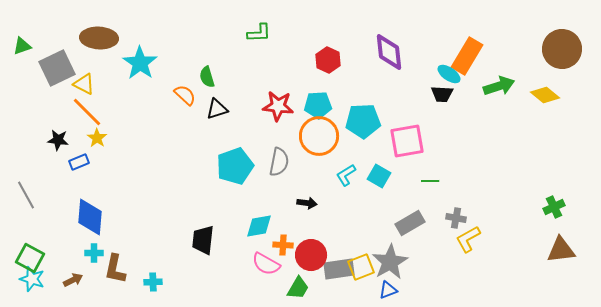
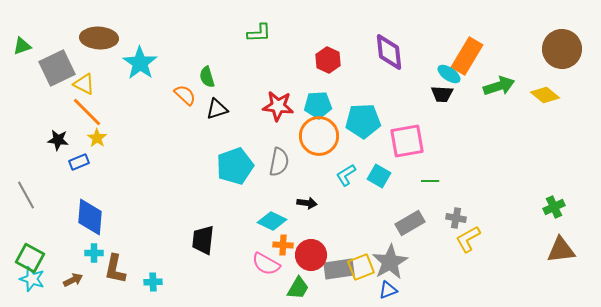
cyan diamond at (259, 226): moved 13 px right, 5 px up; rotated 36 degrees clockwise
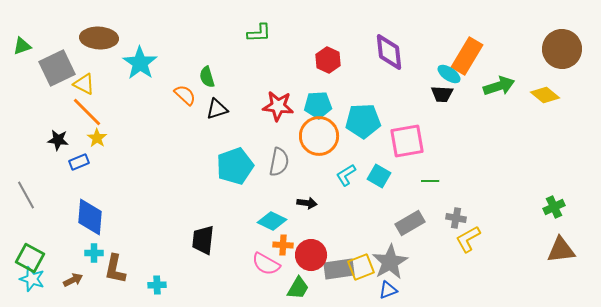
cyan cross at (153, 282): moved 4 px right, 3 px down
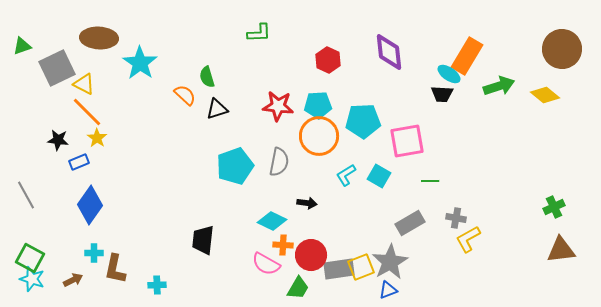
blue diamond at (90, 217): moved 12 px up; rotated 30 degrees clockwise
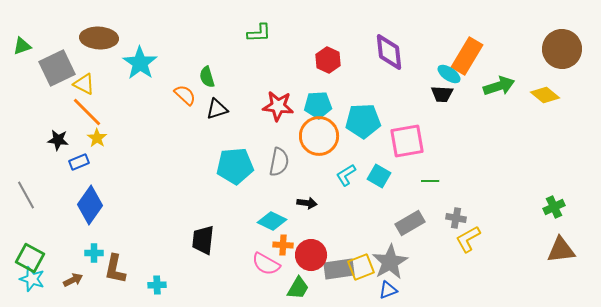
cyan pentagon at (235, 166): rotated 15 degrees clockwise
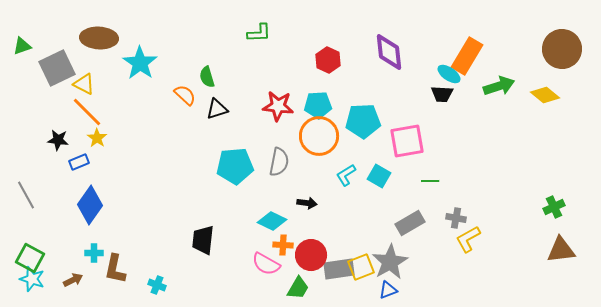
cyan cross at (157, 285): rotated 24 degrees clockwise
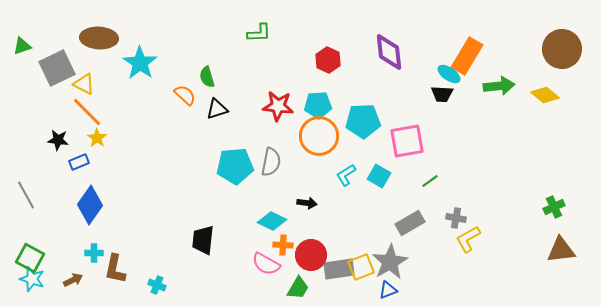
green arrow at (499, 86): rotated 12 degrees clockwise
gray semicircle at (279, 162): moved 8 px left
green line at (430, 181): rotated 36 degrees counterclockwise
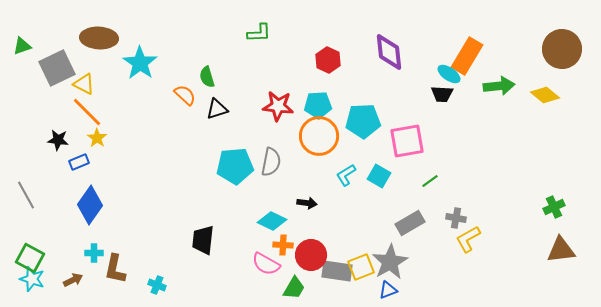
gray rectangle at (339, 269): moved 2 px left, 2 px down; rotated 16 degrees clockwise
green trapezoid at (298, 288): moved 4 px left
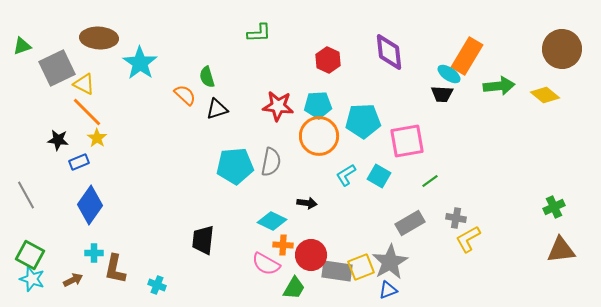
green square at (30, 258): moved 3 px up
